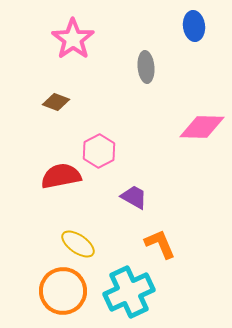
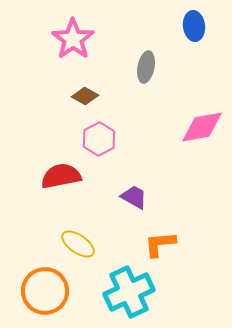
gray ellipse: rotated 16 degrees clockwise
brown diamond: moved 29 px right, 6 px up; rotated 8 degrees clockwise
pink diamond: rotated 12 degrees counterclockwise
pink hexagon: moved 12 px up
orange L-shape: rotated 72 degrees counterclockwise
orange circle: moved 18 px left
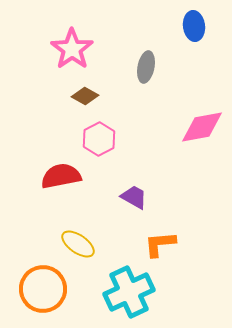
pink star: moved 1 px left, 10 px down
orange circle: moved 2 px left, 2 px up
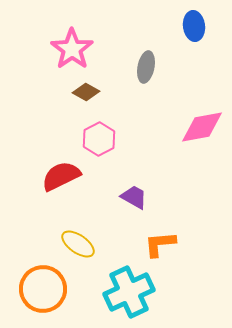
brown diamond: moved 1 px right, 4 px up
red semicircle: rotated 15 degrees counterclockwise
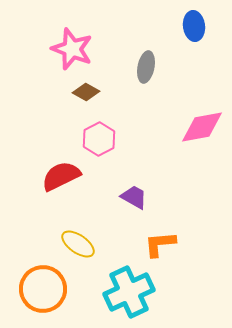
pink star: rotated 15 degrees counterclockwise
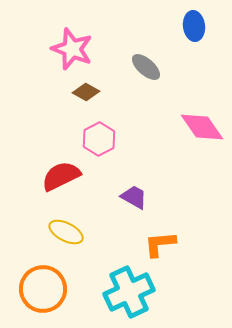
gray ellipse: rotated 60 degrees counterclockwise
pink diamond: rotated 66 degrees clockwise
yellow ellipse: moved 12 px left, 12 px up; rotated 8 degrees counterclockwise
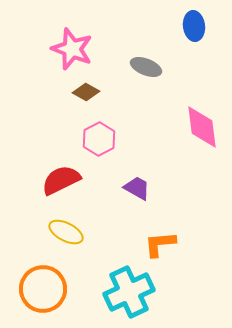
gray ellipse: rotated 20 degrees counterclockwise
pink diamond: rotated 27 degrees clockwise
red semicircle: moved 4 px down
purple trapezoid: moved 3 px right, 9 px up
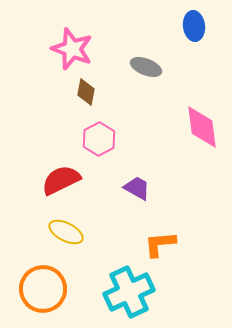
brown diamond: rotated 72 degrees clockwise
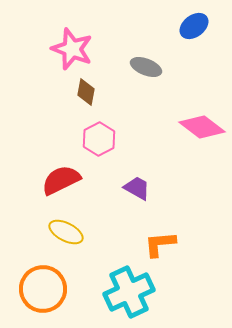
blue ellipse: rotated 60 degrees clockwise
pink diamond: rotated 45 degrees counterclockwise
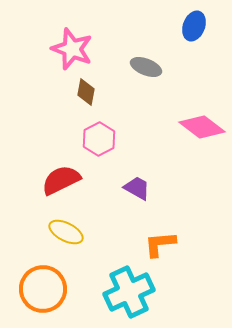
blue ellipse: rotated 32 degrees counterclockwise
